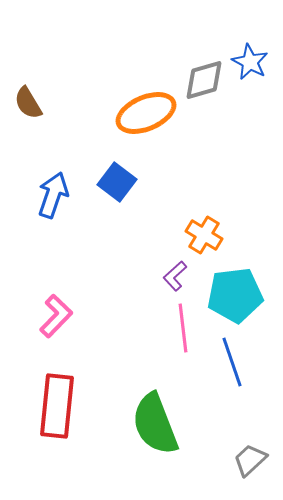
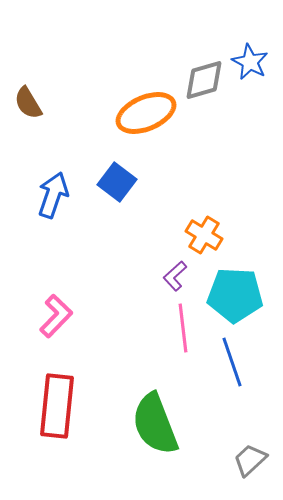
cyan pentagon: rotated 10 degrees clockwise
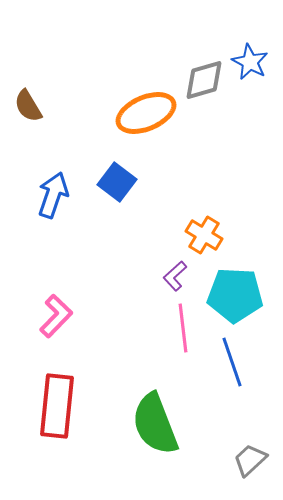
brown semicircle: moved 3 px down
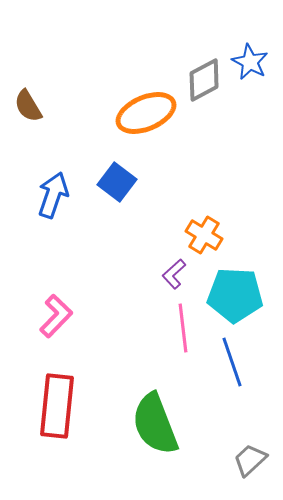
gray diamond: rotated 12 degrees counterclockwise
purple L-shape: moved 1 px left, 2 px up
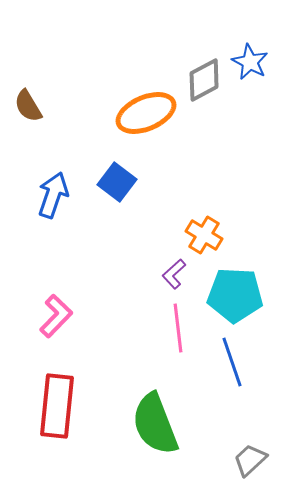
pink line: moved 5 px left
